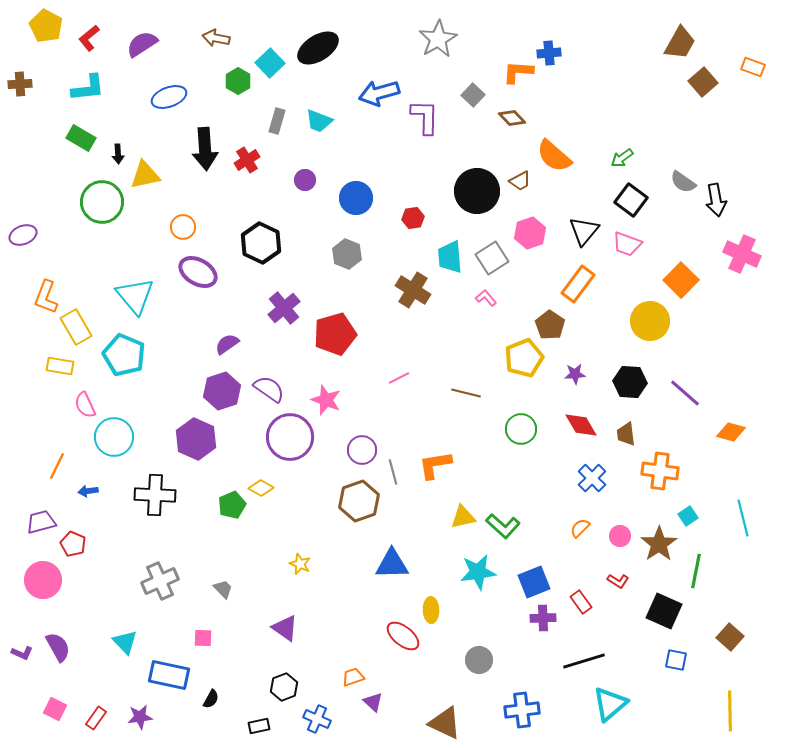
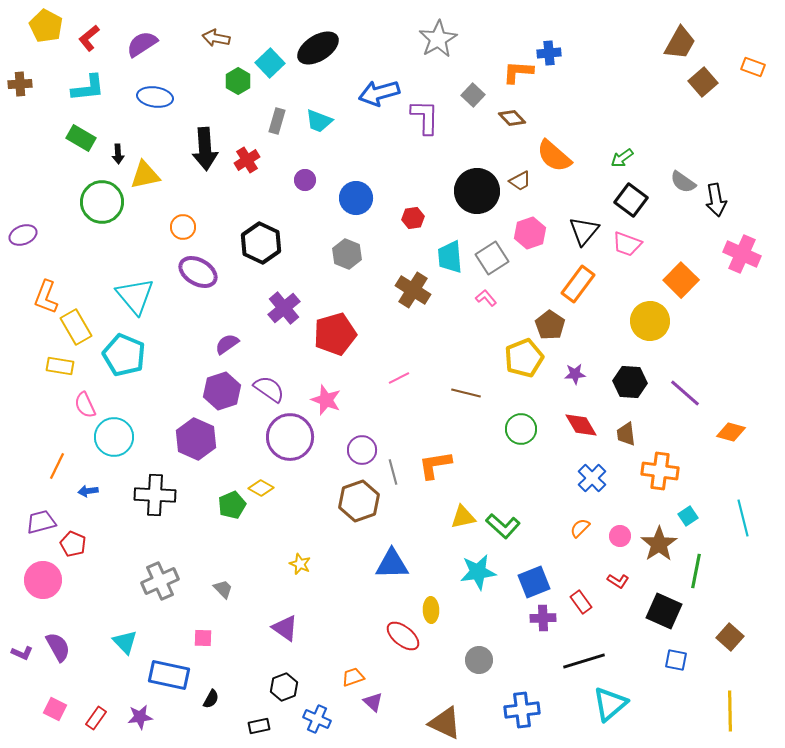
blue ellipse at (169, 97): moved 14 px left; rotated 28 degrees clockwise
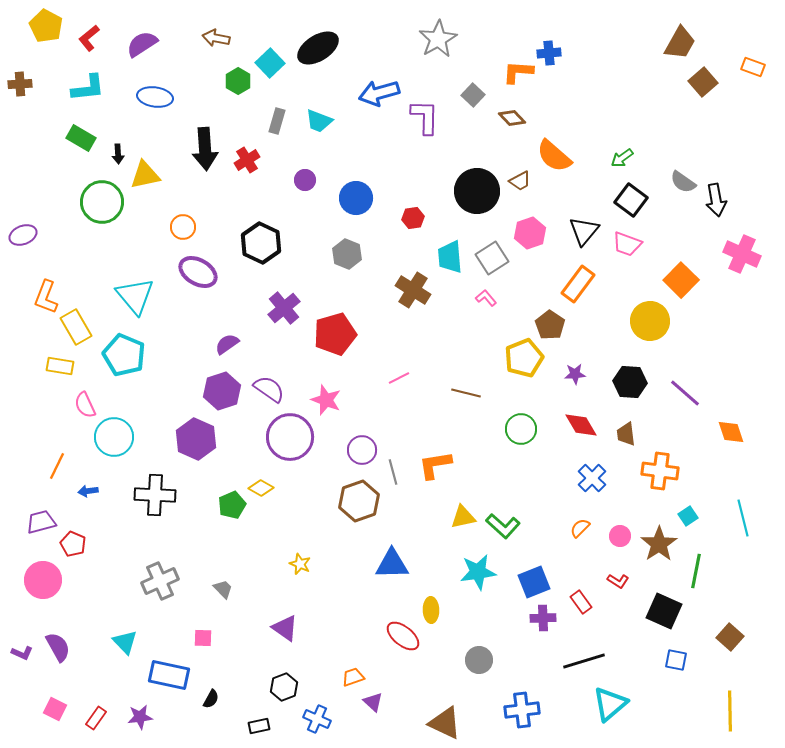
orange diamond at (731, 432): rotated 56 degrees clockwise
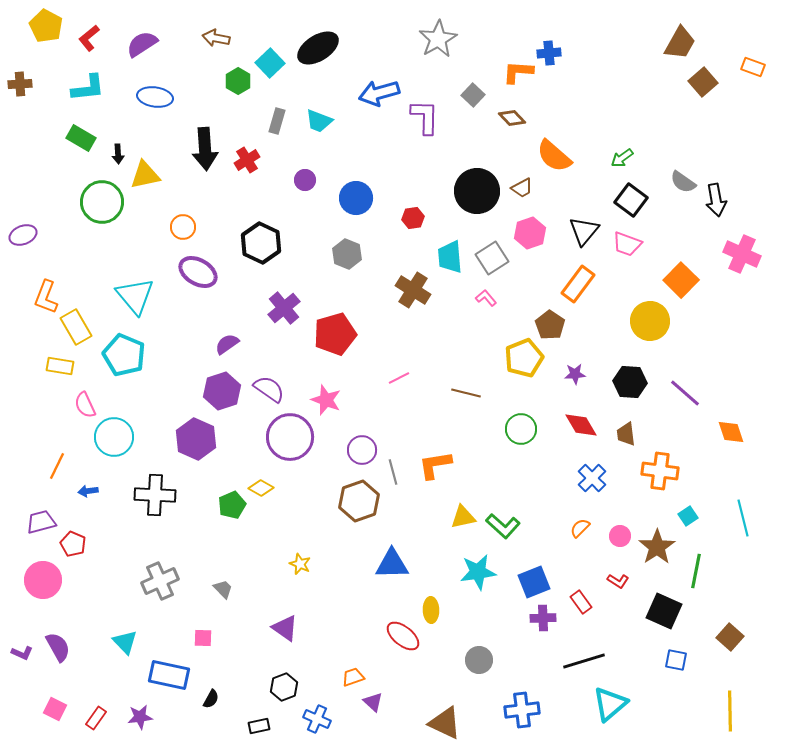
brown trapezoid at (520, 181): moved 2 px right, 7 px down
brown star at (659, 544): moved 2 px left, 3 px down
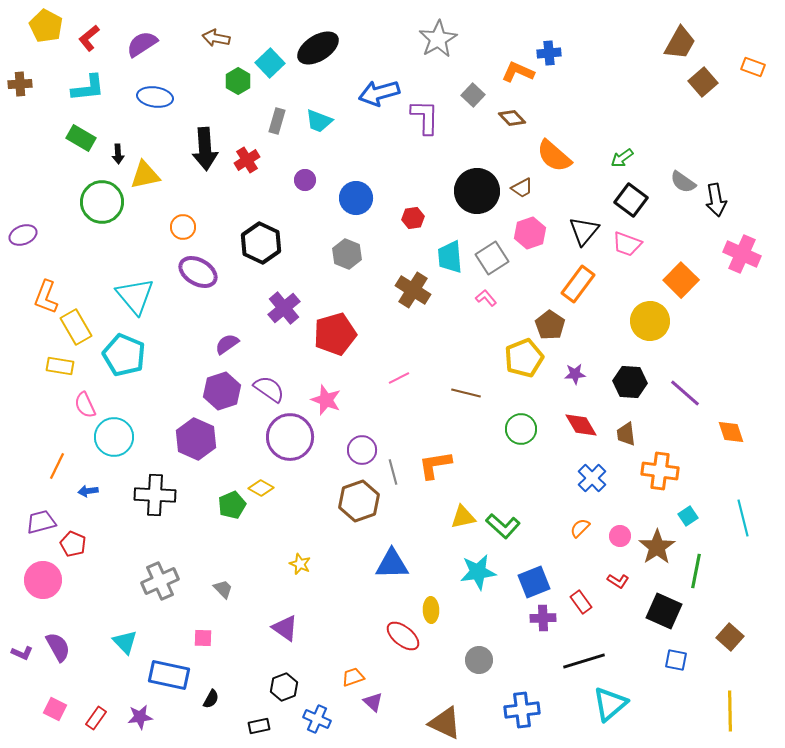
orange L-shape at (518, 72): rotated 20 degrees clockwise
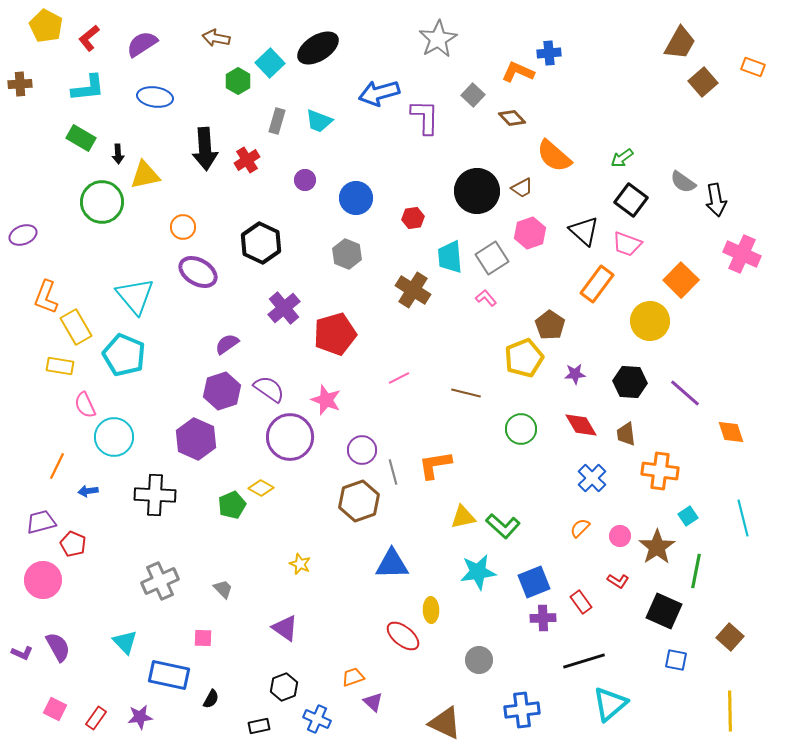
black triangle at (584, 231): rotated 28 degrees counterclockwise
orange rectangle at (578, 284): moved 19 px right
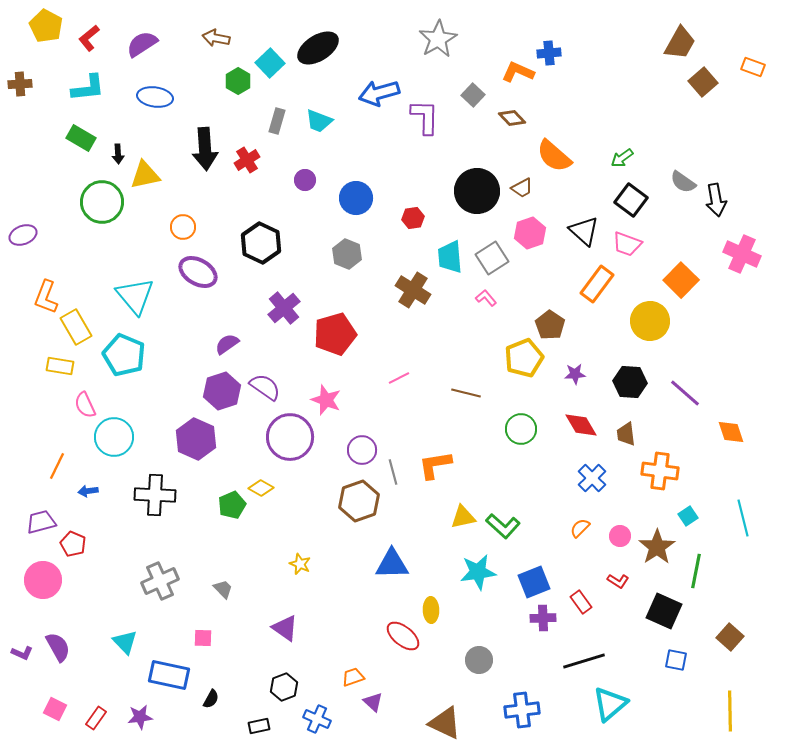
purple semicircle at (269, 389): moved 4 px left, 2 px up
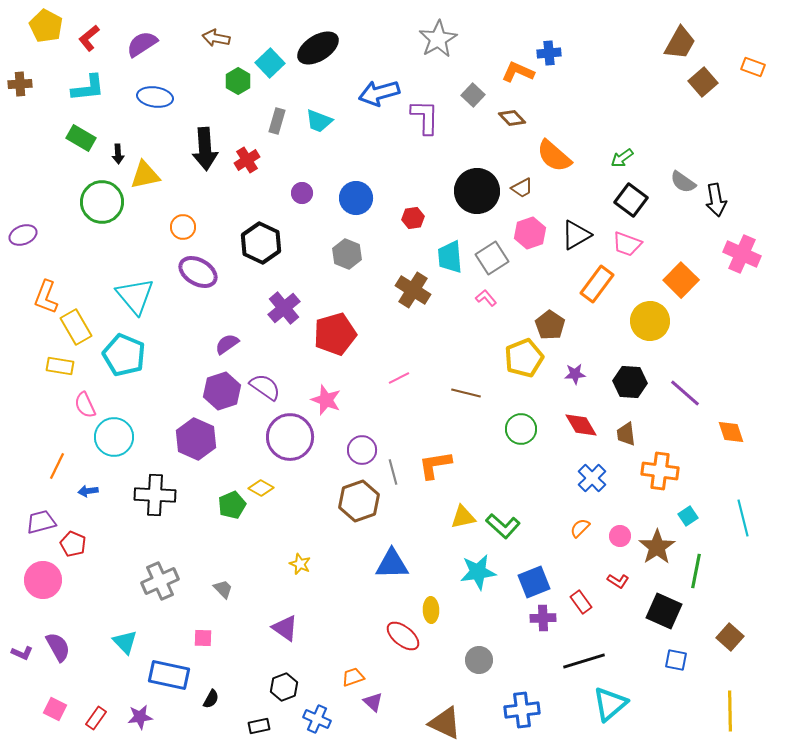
purple circle at (305, 180): moved 3 px left, 13 px down
black triangle at (584, 231): moved 8 px left, 4 px down; rotated 48 degrees clockwise
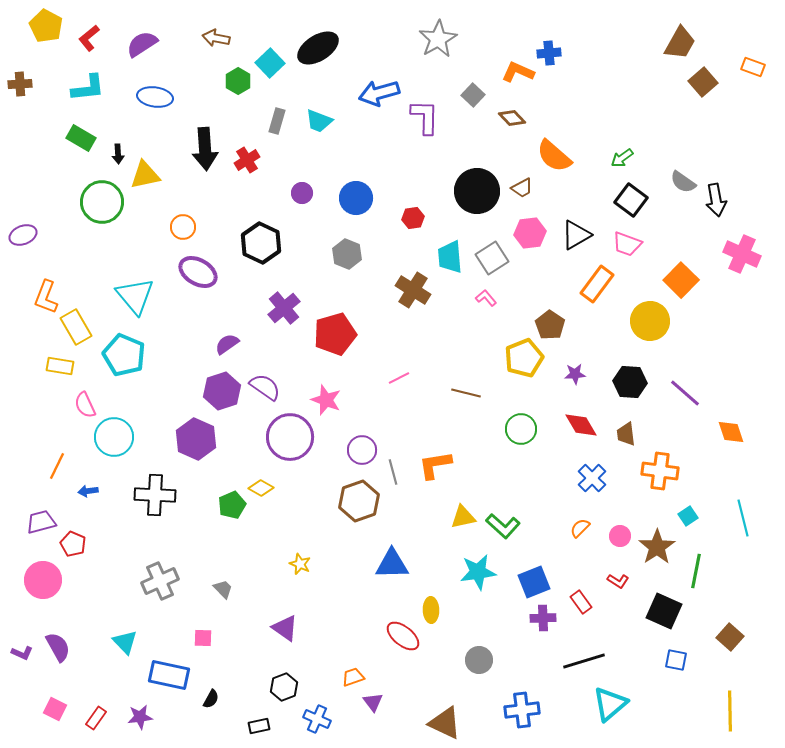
pink hexagon at (530, 233): rotated 12 degrees clockwise
purple triangle at (373, 702): rotated 10 degrees clockwise
